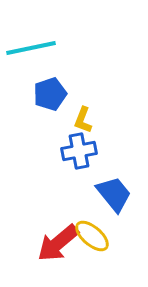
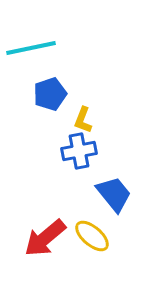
red arrow: moved 13 px left, 5 px up
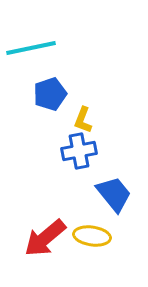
yellow ellipse: rotated 33 degrees counterclockwise
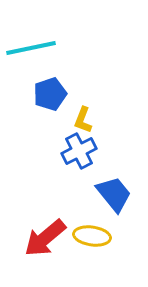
blue cross: rotated 16 degrees counterclockwise
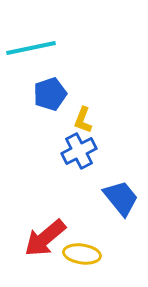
blue trapezoid: moved 7 px right, 4 px down
yellow ellipse: moved 10 px left, 18 px down
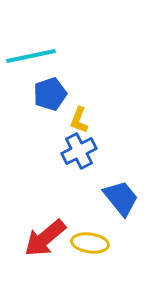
cyan line: moved 8 px down
yellow L-shape: moved 4 px left
yellow ellipse: moved 8 px right, 11 px up
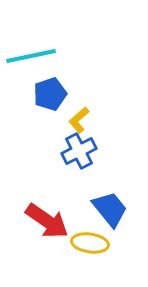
yellow L-shape: rotated 28 degrees clockwise
blue trapezoid: moved 11 px left, 11 px down
red arrow: moved 2 px right, 17 px up; rotated 105 degrees counterclockwise
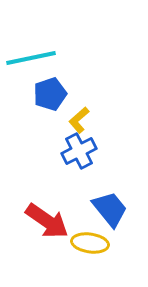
cyan line: moved 2 px down
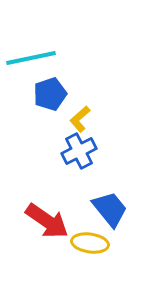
yellow L-shape: moved 1 px right, 1 px up
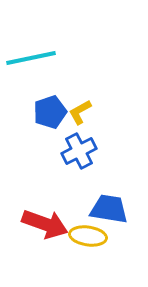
blue pentagon: moved 18 px down
yellow L-shape: moved 7 px up; rotated 12 degrees clockwise
blue trapezoid: moved 1 px left; rotated 42 degrees counterclockwise
red arrow: moved 2 px left, 3 px down; rotated 15 degrees counterclockwise
yellow ellipse: moved 2 px left, 7 px up
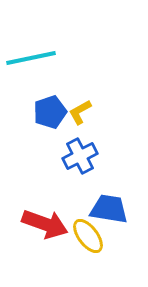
blue cross: moved 1 px right, 5 px down
yellow ellipse: rotated 45 degrees clockwise
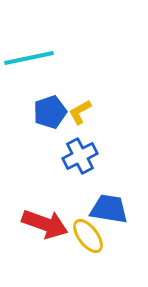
cyan line: moved 2 px left
